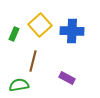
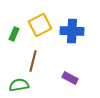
yellow square: rotated 15 degrees clockwise
purple rectangle: moved 3 px right
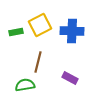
green rectangle: moved 2 px right, 2 px up; rotated 56 degrees clockwise
brown line: moved 5 px right, 1 px down
green semicircle: moved 6 px right
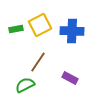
green rectangle: moved 3 px up
brown line: rotated 20 degrees clockwise
green semicircle: rotated 18 degrees counterclockwise
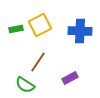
blue cross: moved 8 px right
purple rectangle: rotated 56 degrees counterclockwise
green semicircle: rotated 120 degrees counterclockwise
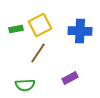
brown line: moved 9 px up
green semicircle: rotated 36 degrees counterclockwise
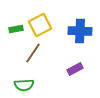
brown line: moved 5 px left
purple rectangle: moved 5 px right, 9 px up
green semicircle: moved 1 px left
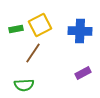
purple rectangle: moved 8 px right, 4 px down
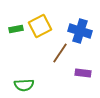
yellow square: moved 1 px down
blue cross: rotated 15 degrees clockwise
brown line: moved 27 px right
purple rectangle: rotated 35 degrees clockwise
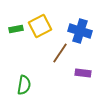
green semicircle: rotated 78 degrees counterclockwise
